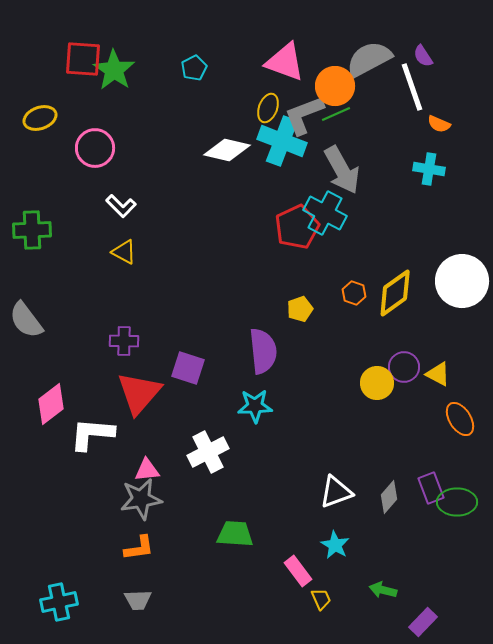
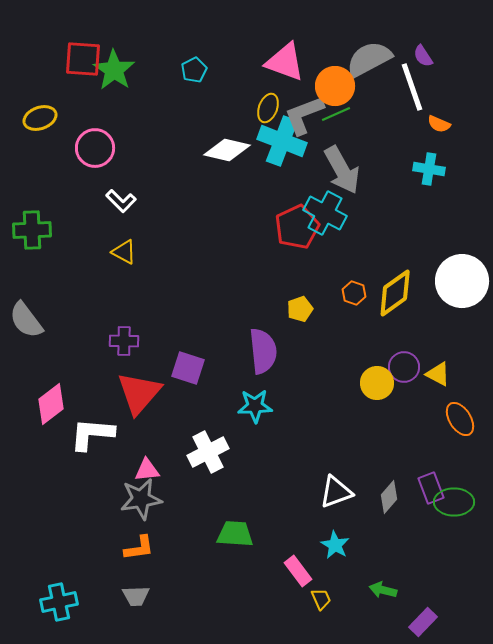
cyan pentagon at (194, 68): moved 2 px down
white L-shape at (121, 206): moved 5 px up
green ellipse at (457, 502): moved 3 px left
gray trapezoid at (138, 600): moved 2 px left, 4 px up
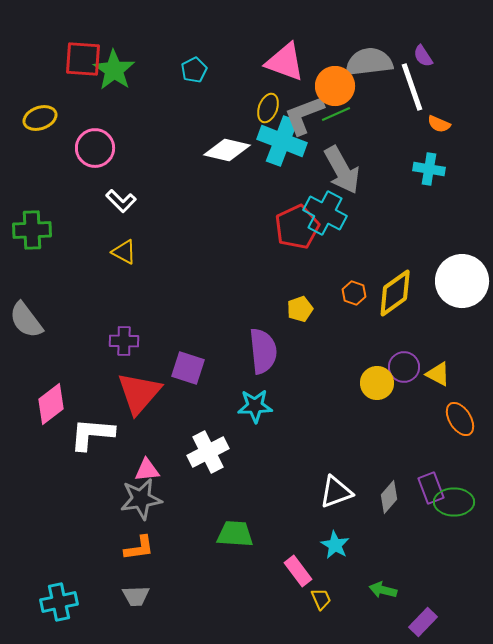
gray semicircle at (369, 59): moved 3 px down; rotated 21 degrees clockwise
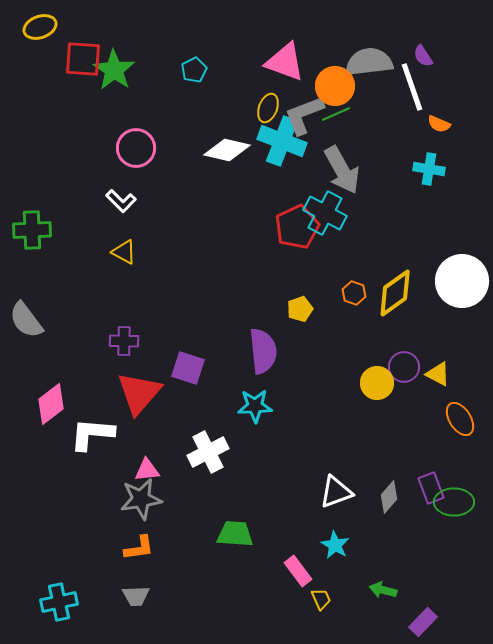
yellow ellipse at (40, 118): moved 91 px up
pink circle at (95, 148): moved 41 px right
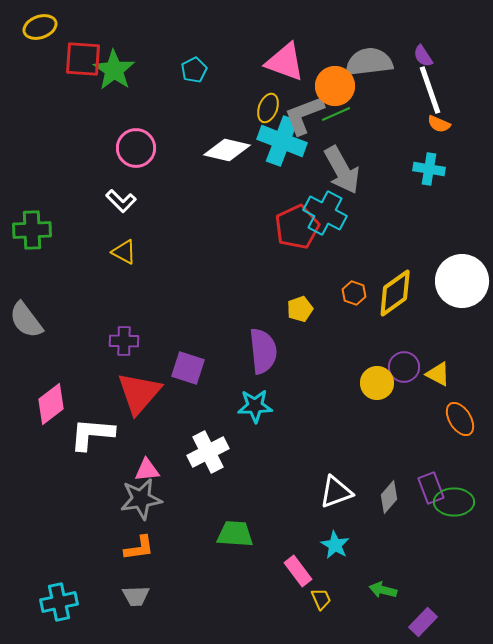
white line at (412, 87): moved 18 px right, 3 px down
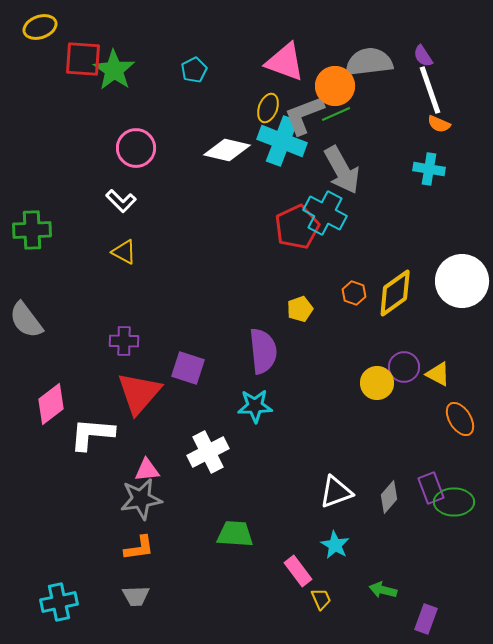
purple rectangle at (423, 622): moved 3 px right, 3 px up; rotated 24 degrees counterclockwise
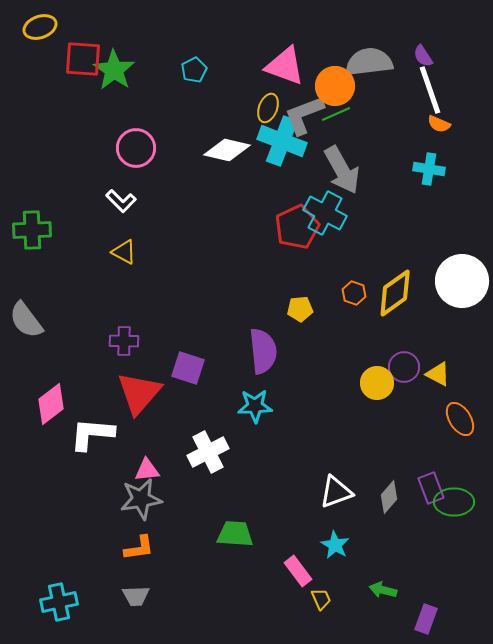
pink triangle at (285, 62): moved 4 px down
yellow pentagon at (300, 309): rotated 15 degrees clockwise
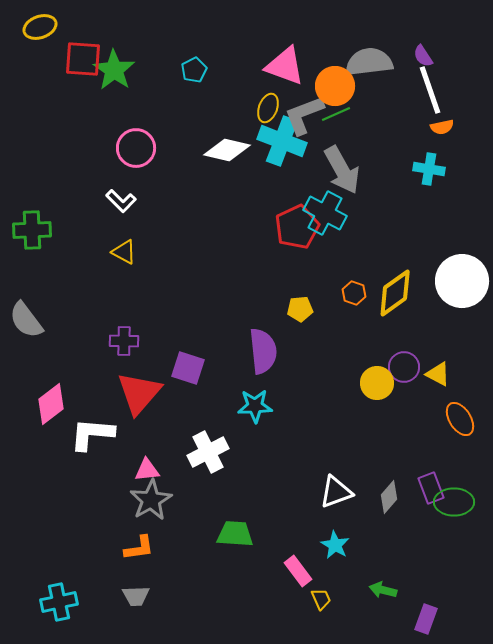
orange semicircle at (439, 124): moved 3 px right, 3 px down; rotated 35 degrees counterclockwise
gray star at (141, 499): moved 10 px right, 1 px down; rotated 21 degrees counterclockwise
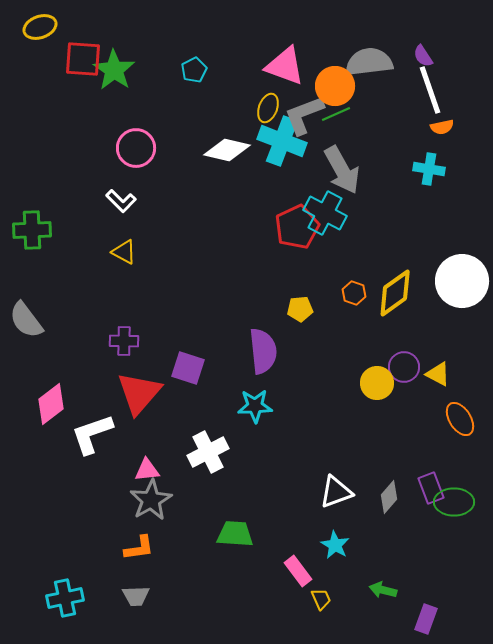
white L-shape at (92, 434): rotated 24 degrees counterclockwise
cyan cross at (59, 602): moved 6 px right, 4 px up
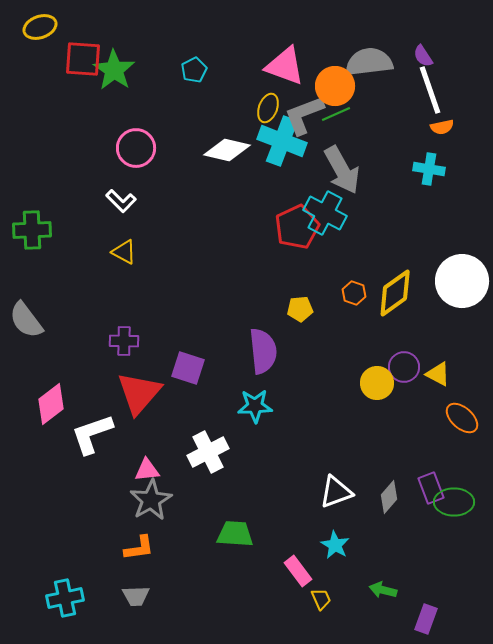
orange ellipse at (460, 419): moved 2 px right, 1 px up; rotated 16 degrees counterclockwise
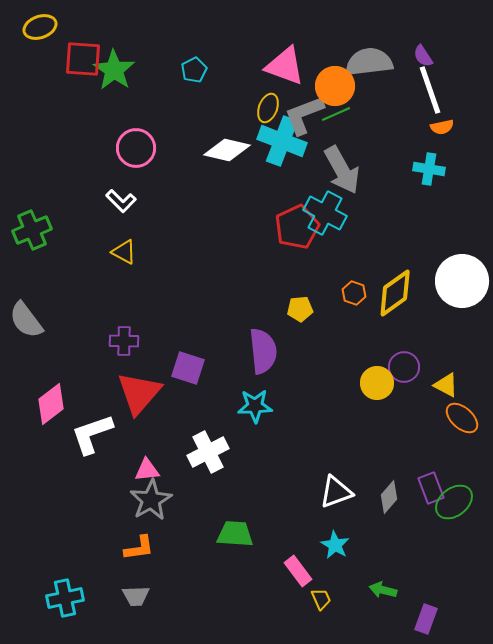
green cross at (32, 230): rotated 21 degrees counterclockwise
yellow triangle at (438, 374): moved 8 px right, 11 px down
green ellipse at (454, 502): rotated 39 degrees counterclockwise
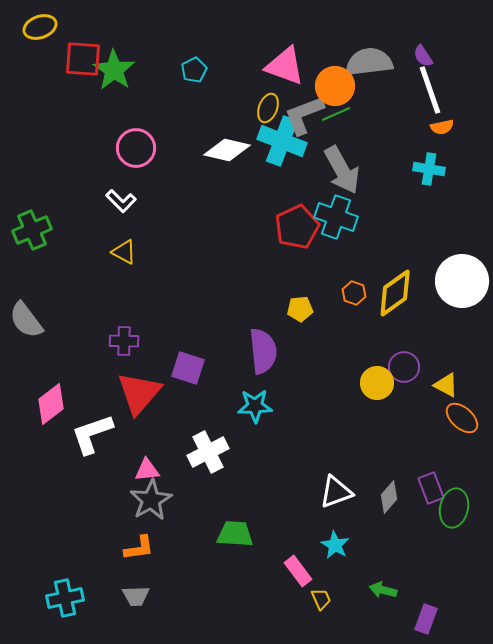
cyan cross at (325, 213): moved 11 px right, 4 px down; rotated 9 degrees counterclockwise
green ellipse at (454, 502): moved 6 px down; rotated 39 degrees counterclockwise
